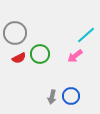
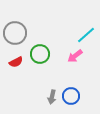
red semicircle: moved 3 px left, 4 px down
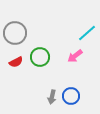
cyan line: moved 1 px right, 2 px up
green circle: moved 3 px down
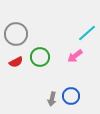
gray circle: moved 1 px right, 1 px down
gray arrow: moved 2 px down
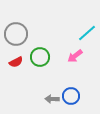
gray arrow: rotated 80 degrees clockwise
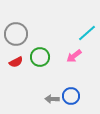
pink arrow: moved 1 px left
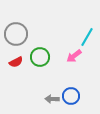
cyan line: moved 4 px down; rotated 18 degrees counterclockwise
